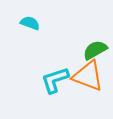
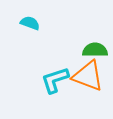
green semicircle: rotated 30 degrees clockwise
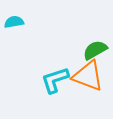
cyan semicircle: moved 16 px left, 1 px up; rotated 30 degrees counterclockwise
green semicircle: rotated 30 degrees counterclockwise
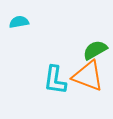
cyan semicircle: moved 5 px right
cyan L-shape: rotated 64 degrees counterclockwise
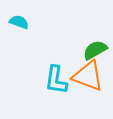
cyan semicircle: rotated 30 degrees clockwise
cyan L-shape: moved 1 px right
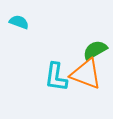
orange triangle: moved 2 px left, 2 px up
cyan L-shape: moved 3 px up
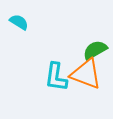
cyan semicircle: rotated 12 degrees clockwise
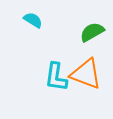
cyan semicircle: moved 14 px right, 2 px up
green semicircle: moved 3 px left, 18 px up
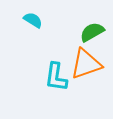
orange triangle: moved 10 px up; rotated 40 degrees counterclockwise
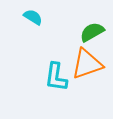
cyan semicircle: moved 3 px up
orange triangle: moved 1 px right
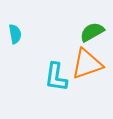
cyan semicircle: moved 18 px left, 17 px down; rotated 48 degrees clockwise
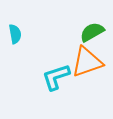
orange triangle: moved 2 px up
cyan L-shape: rotated 64 degrees clockwise
